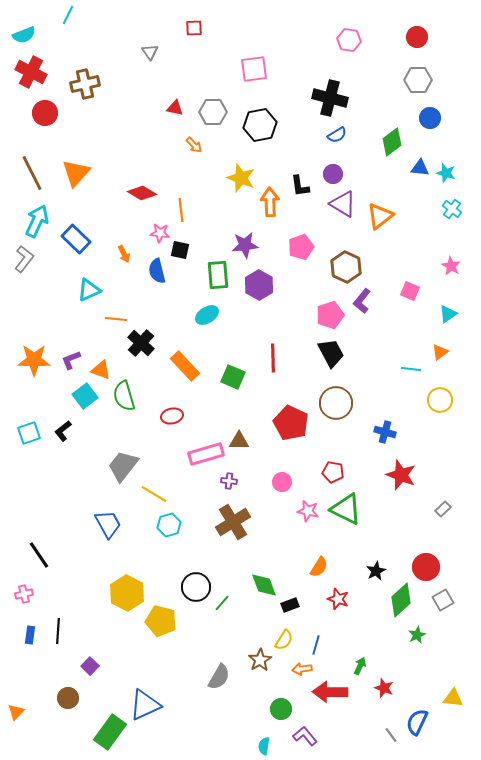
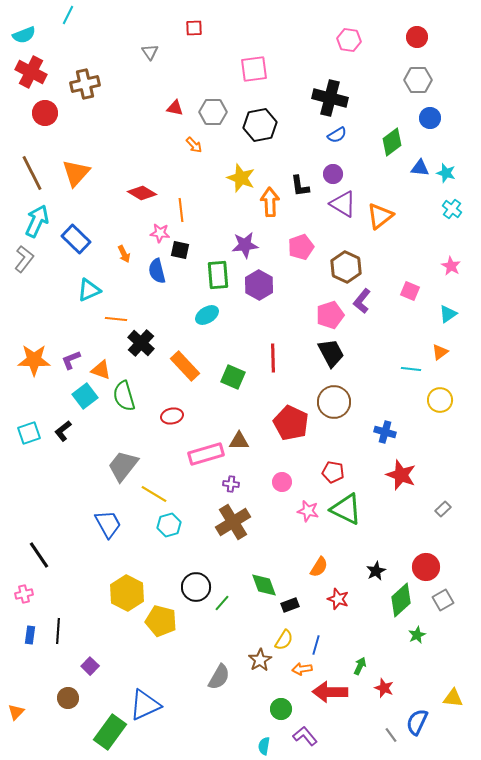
brown circle at (336, 403): moved 2 px left, 1 px up
purple cross at (229, 481): moved 2 px right, 3 px down
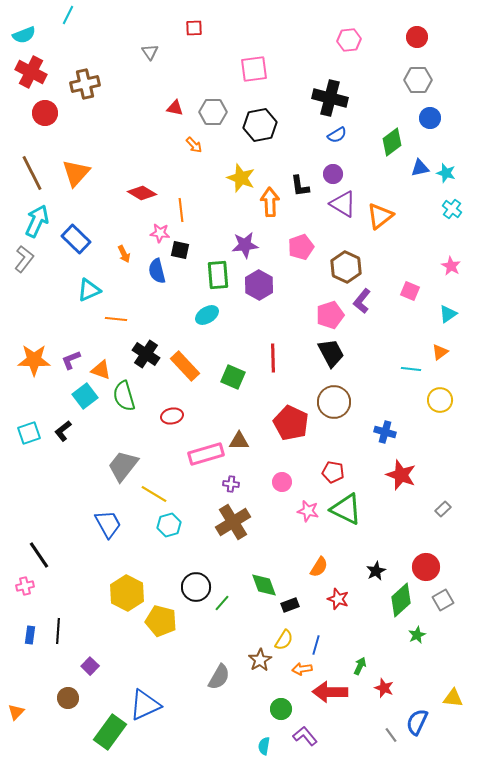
pink hexagon at (349, 40): rotated 15 degrees counterclockwise
blue triangle at (420, 168): rotated 18 degrees counterclockwise
black cross at (141, 343): moved 5 px right, 11 px down; rotated 8 degrees counterclockwise
pink cross at (24, 594): moved 1 px right, 8 px up
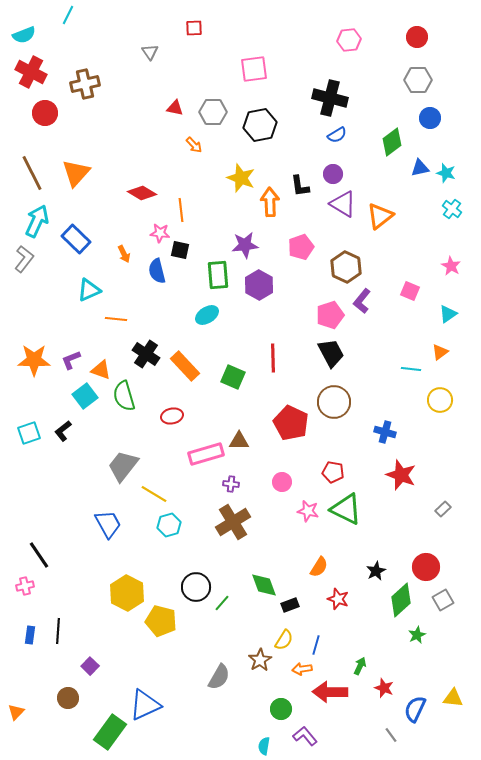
blue semicircle at (417, 722): moved 2 px left, 13 px up
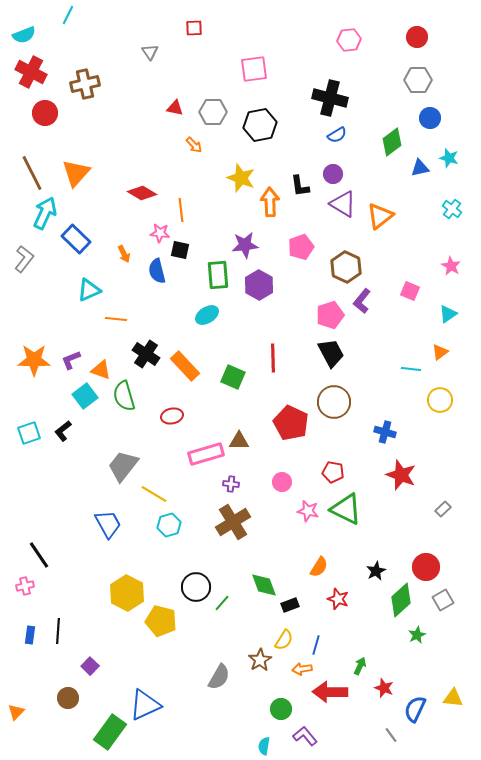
cyan star at (446, 173): moved 3 px right, 15 px up
cyan arrow at (37, 221): moved 8 px right, 8 px up
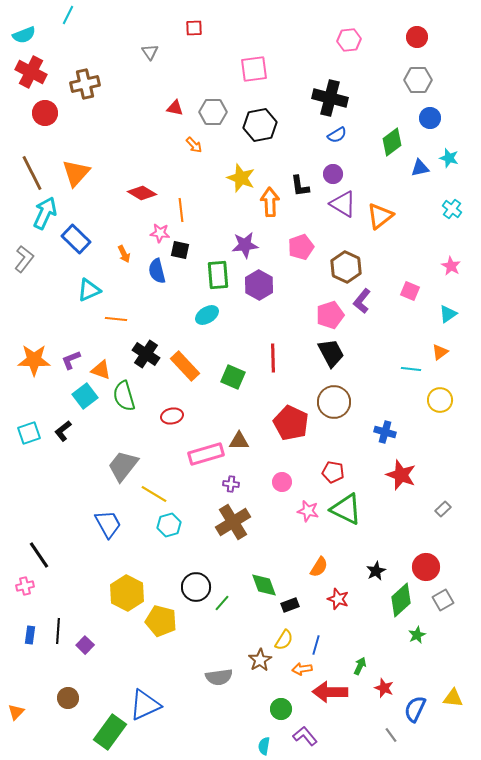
purple square at (90, 666): moved 5 px left, 21 px up
gray semicircle at (219, 677): rotated 52 degrees clockwise
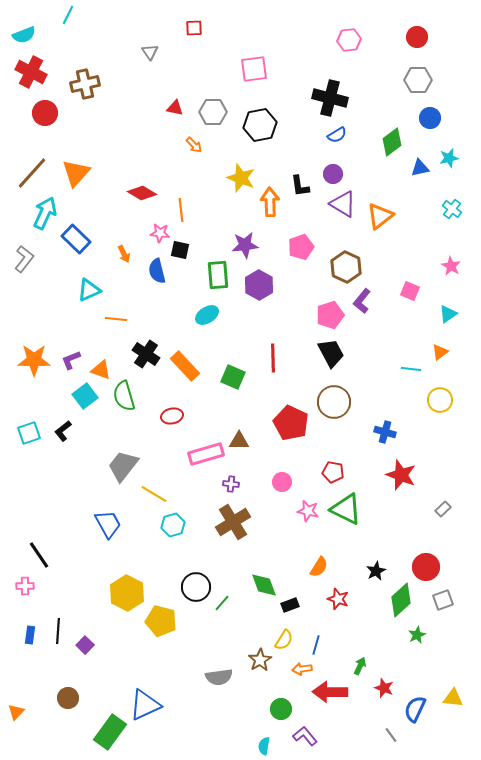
cyan star at (449, 158): rotated 30 degrees counterclockwise
brown line at (32, 173): rotated 69 degrees clockwise
cyan hexagon at (169, 525): moved 4 px right
pink cross at (25, 586): rotated 12 degrees clockwise
gray square at (443, 600): rotated 10 degrees clockwise
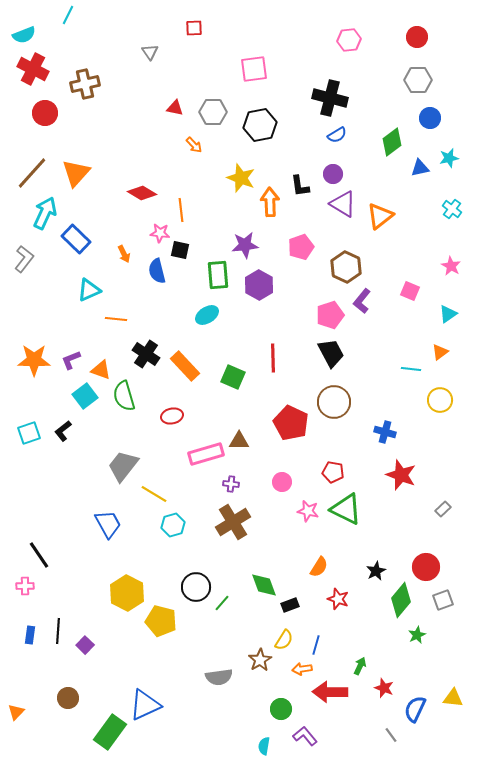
red cross at (31, 72): moved 2 px right, 3 px up
green diamond at (401, 600): rotated 8 degrees counterclockwise
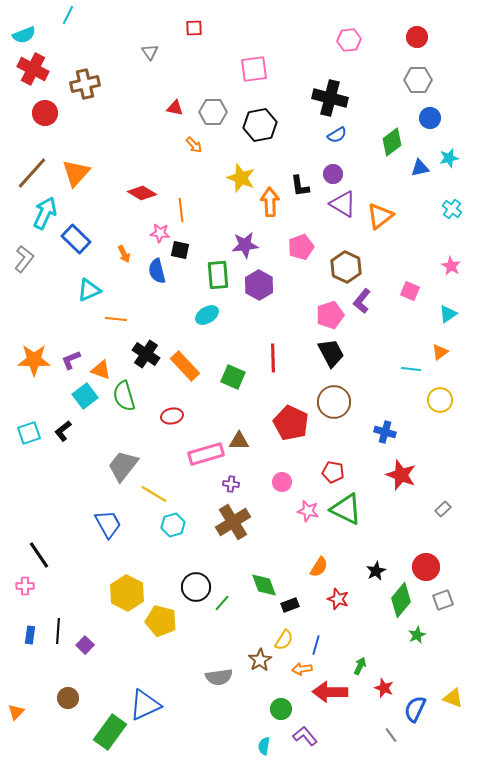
yellow triangle at (453, 698): rotated 15 degrees clockwise
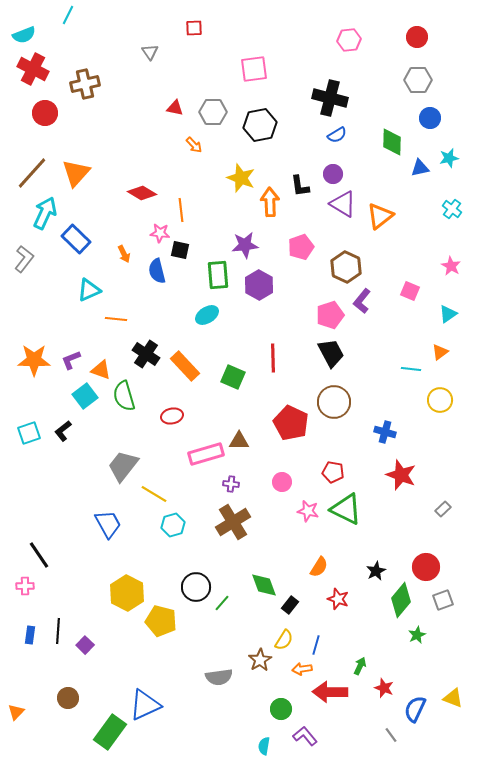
green diamond at (392, 142): rotated 52 degrees counterclockwise
black rectangle at (290, 605): rotated 30 degrees counterclockwise
